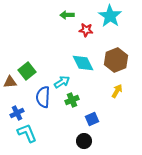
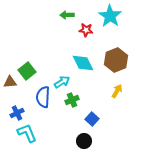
blue square: rotated 24 degrees counterclockwise
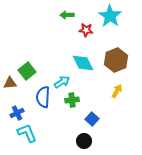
brown triangle: moved 1 px down
green cross: rotated 16 degrees clockwise
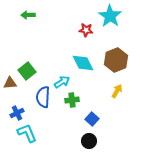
green arrow: moved 39 px left
black circle: moved 5 px right
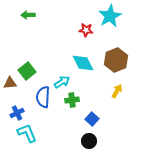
cyan star: rotated 10 degrees clockwise
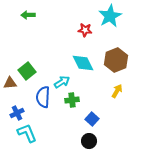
red star: moved 1 px left
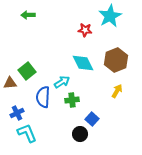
black circle: moved 9 px left, 7 px up
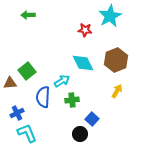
cyan arrow: moved 1 px up
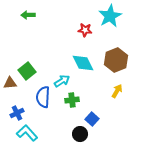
cyan L-shape: rotated 20 degrees counterclockwise
